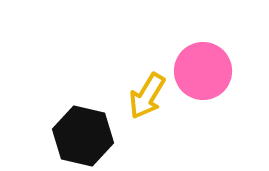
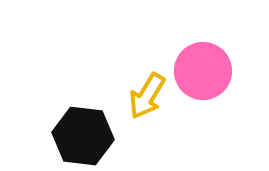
black hexagon: rotated 6 degrees counterclockwise
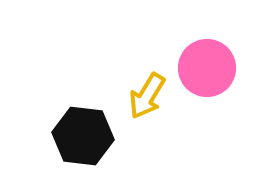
pink circle: moved 4 px right, 3 px up
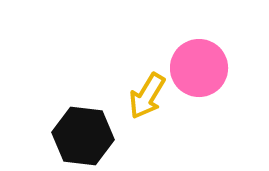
pink circle: moved 8 px left
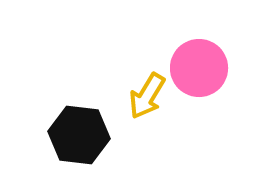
black hexagon: moved 4 px left, 1 px up
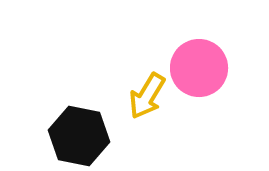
black hexagon: moved 1 px down; rotated 4 degrees clockwise
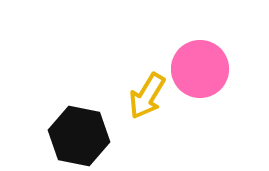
pink circle: moved 1 px right, 1 px down
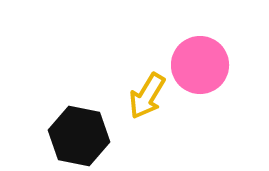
pink circle: moved 4 px up
